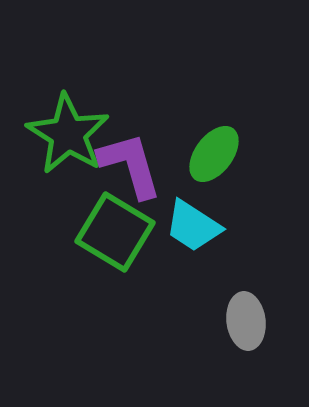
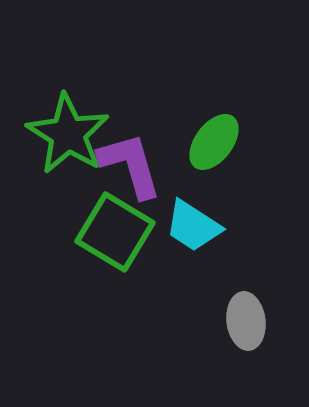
green ellipse: moved 12 px up
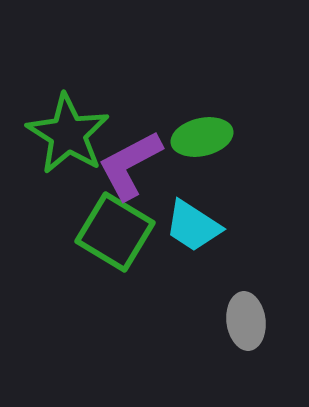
green ellipse: moved 12 px left, 5 px up; rotated 40 degrees clockwise
purple L-shape: rotated 102 degrees counterclockwise
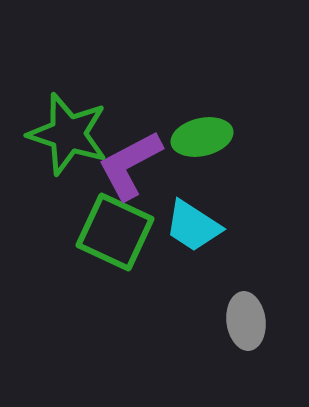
green star: rotated 14 degrees counterclockwise
green square: rotated 6 degrees counterclockwise
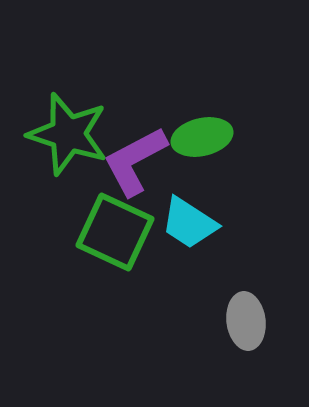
purple L-shape: moved 5 px right, 4 px up
cyan trapezoid: moved 4 px left, 3 px up
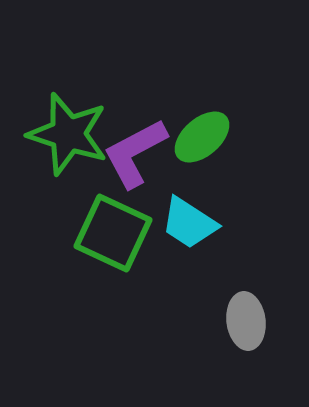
green ellipse: rotated 28 degrees counterclockwise
purple L-shape: moved 8 px up
green square: moved 2 px left, 1 px down
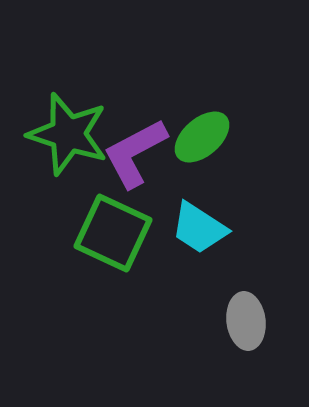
cyan trapezoid: moved 10 px right, 5 px down
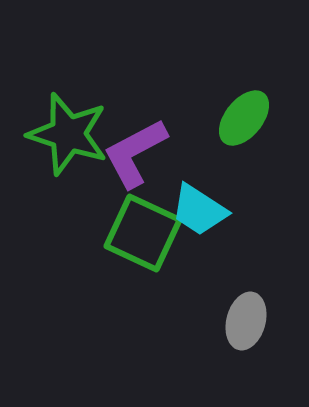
green ellipse: moved 42 px right, 19 px up; rotated 10 degrees counterclockwise
cyan trapezoid: moved 18 px up
green square: moved 30 px right
gray ellipse: rotated 22 degrees clockwise
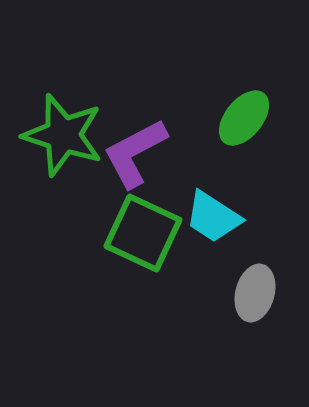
green star: moved 5 px left, 1 px down
cyan trapezoid: moved 14 px right, 7 px down
gray ellipse: moved 9 px right, 28 px up
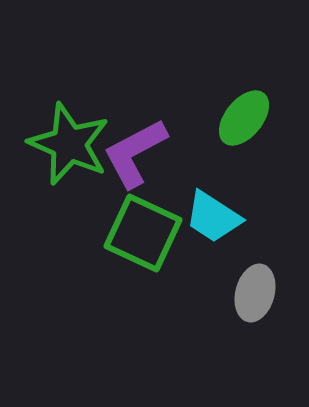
green star: moved 6 px right, 9 px down; rotated 6 degrees clockwise
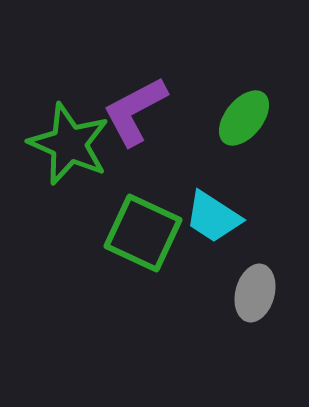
purple L-shape: moved 42 px up
